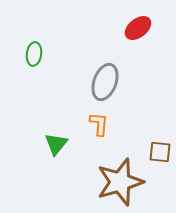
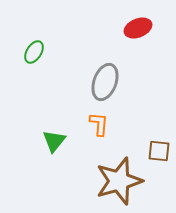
red ellipse: rotated 16 degrees clockwise
green ellipse: moved 2 px up; rotated 25 degrees clockwise
green triangle: moved 2 px left, 3 px up
brown square: moved 1 px left, 1 px up
brown star: moved 1 px left, 1 px up
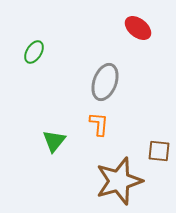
red ellipse: rotated 60 degrees clockwise
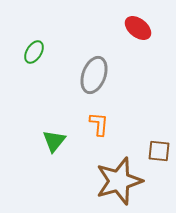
gray ellipse: moved 11 px left, 7 px up
